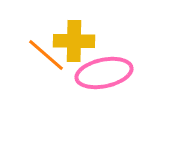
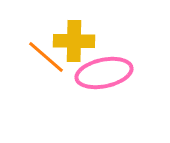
orange line: moved 2 px down
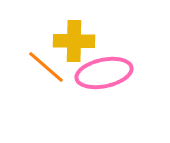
orange line: moved 10 px down
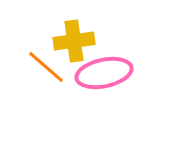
yellow cross: rotated 9 degrees counterclockwise
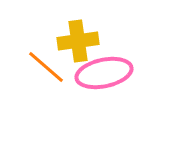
yellow cross: moved 4 px right
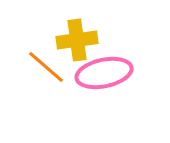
yellow cross: moved 1 px left, 1 px up
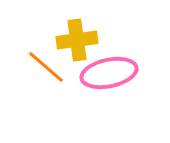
pink ellipse: moved 5 px right
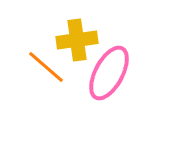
pink ellipse: rotated 50 degrees counterclockwise
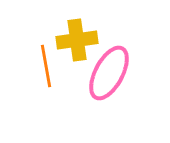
orange line: moved 1 px up; rotated 39 degrees clockwise
